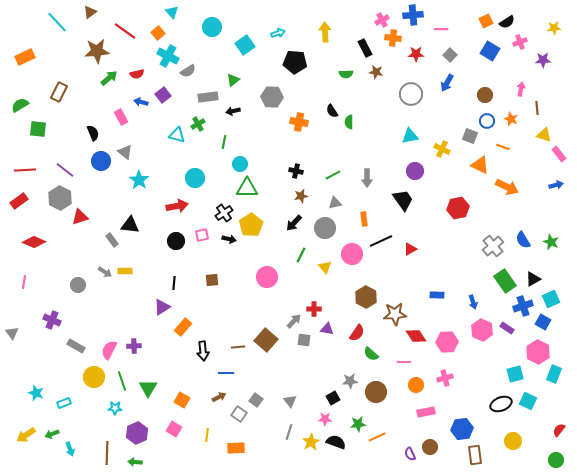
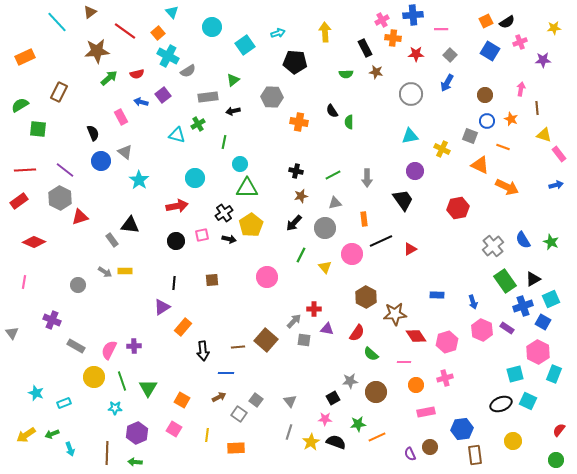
pink hexagon at (447, 342): rotated 15 degrees counterclockwise
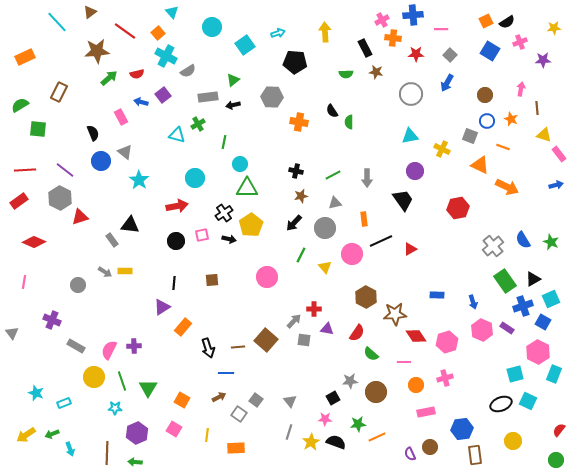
cyan cross at (168, 56): moved 2 px left
black arrow at (233, 111): moved 6 px up
black arrow at (203, 351): moved 5 px right, 3 px up; rotated 12 degrees counterclockwise
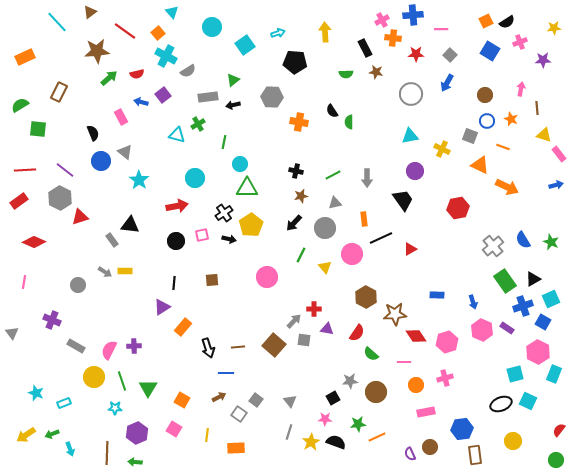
black line at (381, 241): moved 3 px up
brown square at (266, 340): moved 8 px right, 5 px down
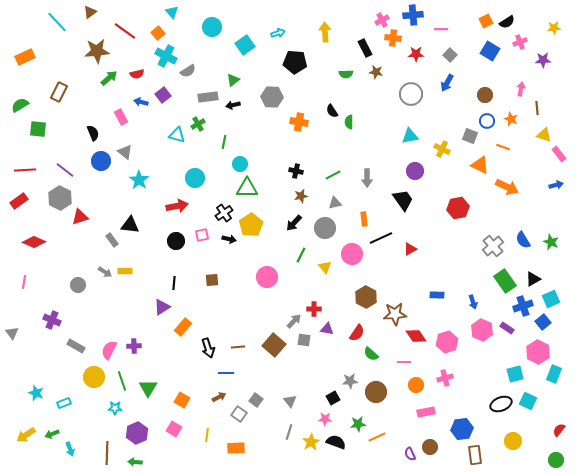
blue square at (543, 322): rotated 21 degrees clockwise
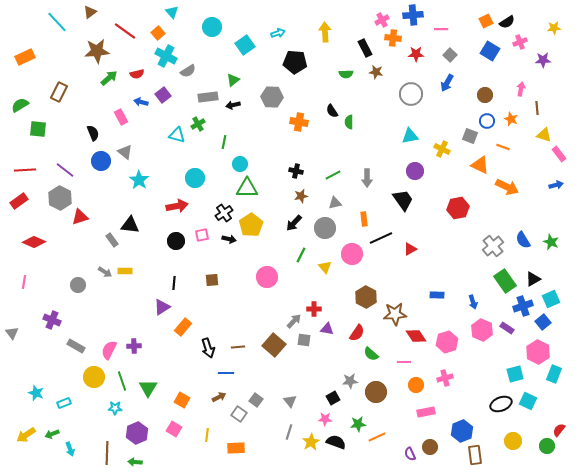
blue hexagon at (462, 429): moved 2 px down; rotated 15 degrees counterclockwise
green circle at (556, 460): moved 9 px left, 14 px up
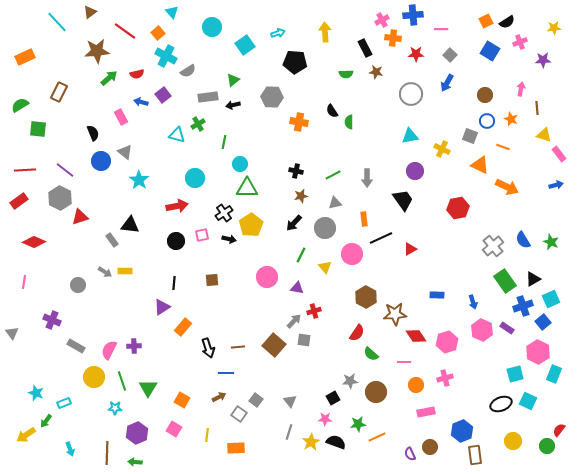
red cross at (314, 309): moved 2 px down; rotated 16 degrees counterclockwise
purple triangle at (327, 329): moved 30 px left, 41 px up
green arrow at (52, 434): moved 6 px left, 13 px up; rotated 32 degrees counterclockwise
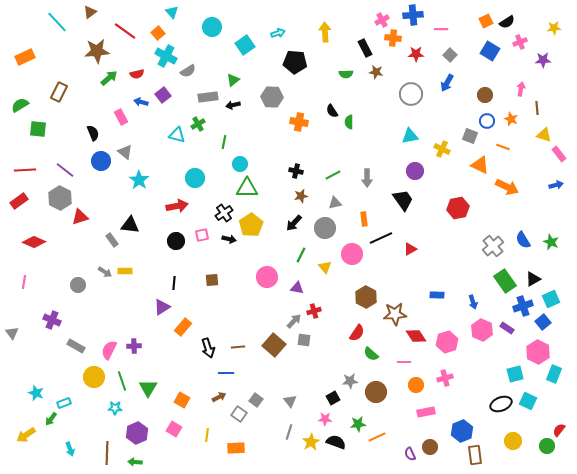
green arrow at (46, 421): moved 5 px right, 2 px up
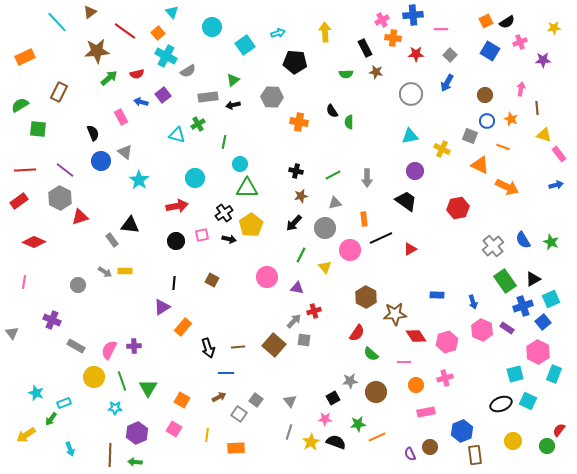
black trapezoid at (403, 200): moved 3 px right, 1 px down; rotated 20 degrees counterclockwise
pink circle at (352, 254): moved 2 px left, 4 px up
brown square at (212, 280): rotated 32 degrees clockwise
brown line at (107, 453): moved 3 px right, 2 px down
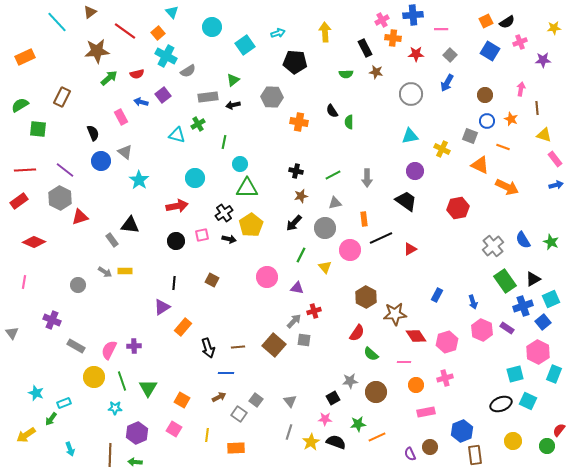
brown rectangle at (59, 92): moved 3 px right, 5 px down
pink rectangle at (559, 154): moved 4 px left, 5 px down
blue rectangle at (437, 295): rotated 64 degrees counterclockwise
